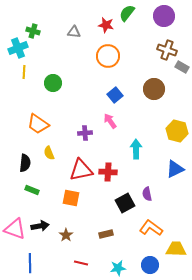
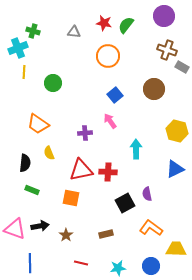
green semicircle: moved 1 px left, 12 px down
red star: moved 2 px left, 2 px up
blue circle: moved 1 px right, 1 px down
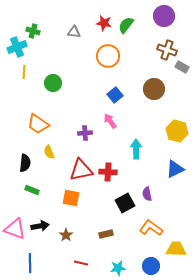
cyan cross: moved 1 px left, 1 px up
yellow semicircle: moved 1 px up
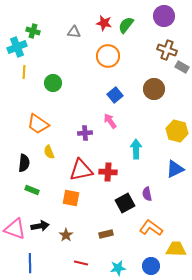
black semicircle: moved 1 px left
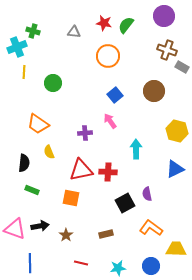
brown circle: moved 2 px down
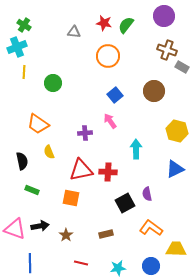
green cross: moved 9 px left, 6 px up; rotated 16 degrees clockwise
black semicircle: moved 2 px left, 2 px up; rotated 18 degrees counterclockwise
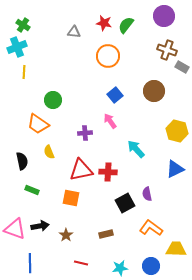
green cross: moved 1 px left
green circle: moved 17 px down
cyan arrow: rotated 42 degrees counterclockwise
cyan star: moved 2 px right
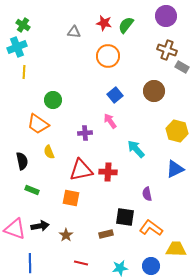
purple circle: moved 2 px right
black square: moved 14 px down; rotated 36 degrees clockwise
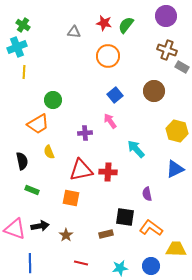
orange trapezoid: rotated 65 degrees counterclockwise
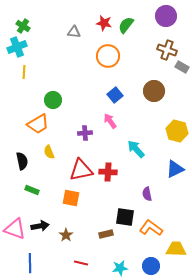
green cross: moved 1 px down
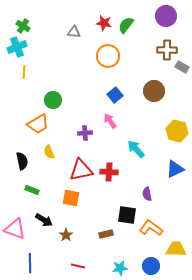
brown cross: rotated 18 degrees counterclockwise
red cross: moved 1 px right
black square: moved 2 px right, 2 px up
black arrow: moved 4 px right, 6 px up; rotated 42 degrees clockwise
red line: moved 3 px left, 3 px down
